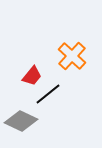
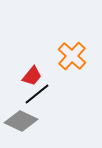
black line: moved 11 px left
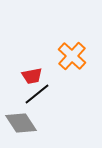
red trapezoid: rotated 40 degrees clockwise
gray diamond: moved 2 px down; rotated 32 degrees clockwise
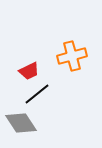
orange cross: rotated 32 degrees clockwise
red trapezoid: moved 3 px left, 5 px up; rotated 15 degrees counterclockwise
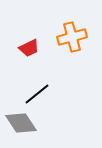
orange cross: moved 19 px up
red trapezoid: moved 23 px up
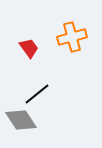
red trapezoid: rotated 100 degrees counterclockwise
gray diamond: moved 3 px up
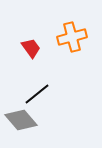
red trapezoid: moved 2 px right
gray diamond: rotated 8 degrees counterclockwise
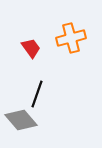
orange cross: moved 1 px left, 1 px down
black line: rotated 32 degrees counterclockwise
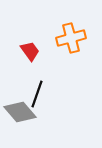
red trapezoid: moved 1 px left, 3 px down
gray diamond: moved 1 px left, 8 px up
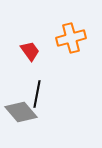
black line: rotated 8 degrees counterclockwise
gray diamond: moved 1 px right
